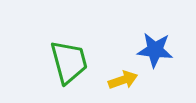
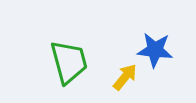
yellow arrow: moved 2 px right, 3 px up; rotated 32 degrees counterclockwise
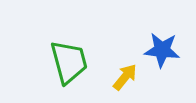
blue star: moved 7 px right
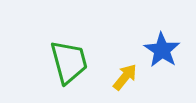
blue star: rotated 27 degrees clockwise
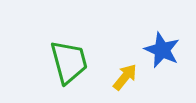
blue star: rotated 9 degrees counterclockwise
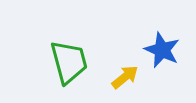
yellow arrow: rotated 12 degrees clockwise
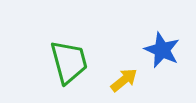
yellow arrow: moved 1 px left, 3 px down
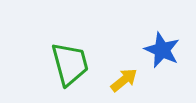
green trapezoid: moved 1 px right, 2 px down
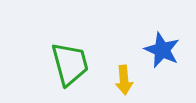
yellow arrow: rotated 124 degrees clockwise
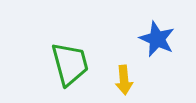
blue star: moved 5 px left, 11 px up
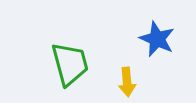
yellow arrow: moved 3 px right, 2 px down
